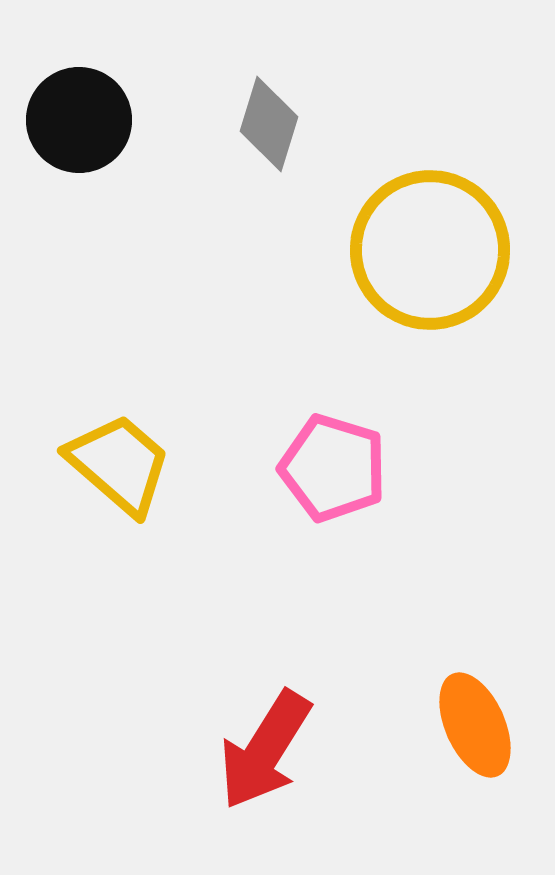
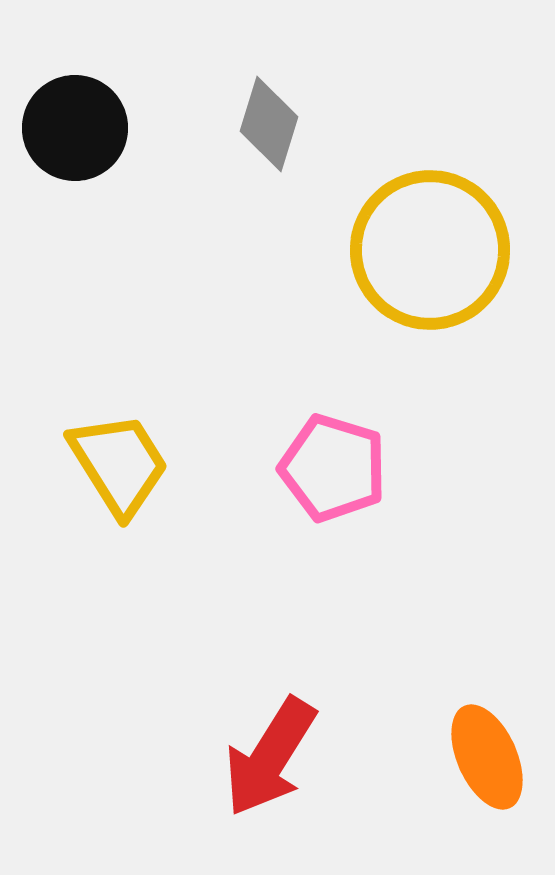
black circle: moved 4 px left, 8 px down
yellow trapezoid: rotated 17 degrees clockwise
orange ellipse: moved 12 px right, 32 px down
red arrow: moved 5 px right, 7 px down
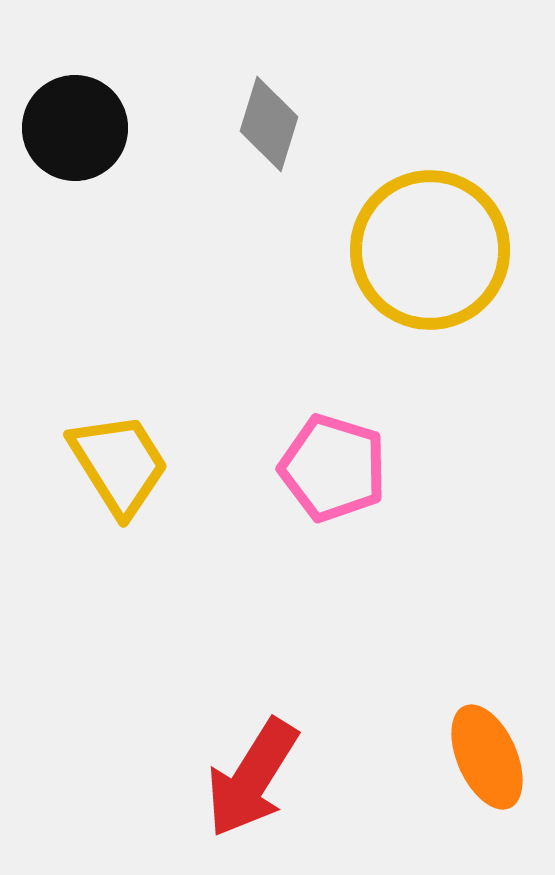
red arrow: moved 18 px left, 21 px down
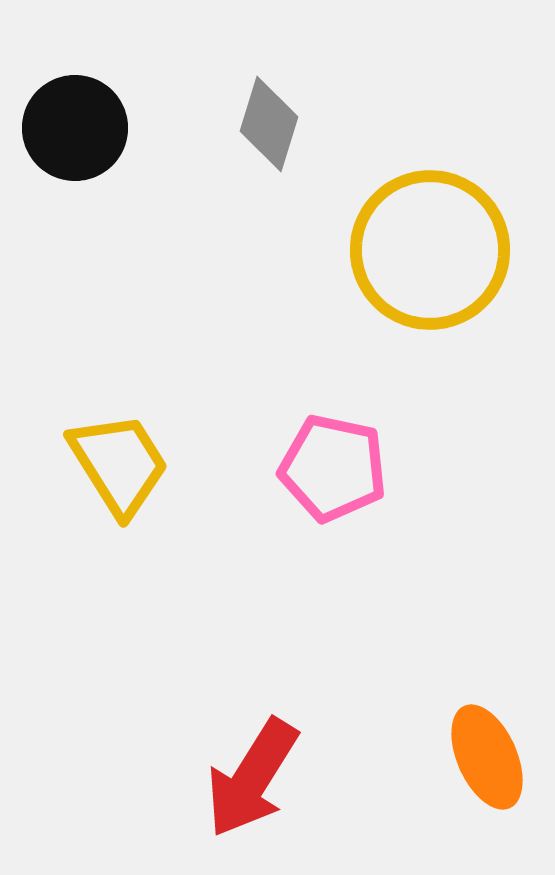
pink pentagon: rotated 5 degrees counterclockwise
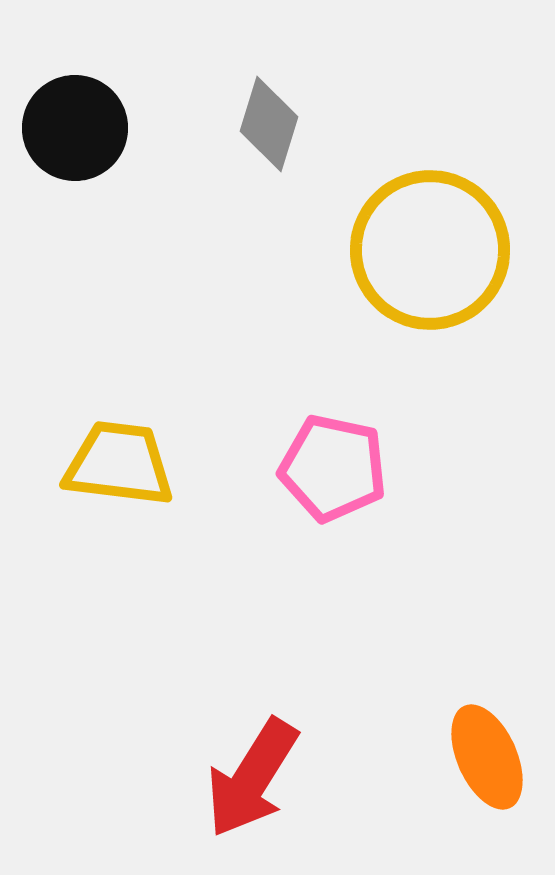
yellow trapezoid: rotated 51 degrees counterclockwise
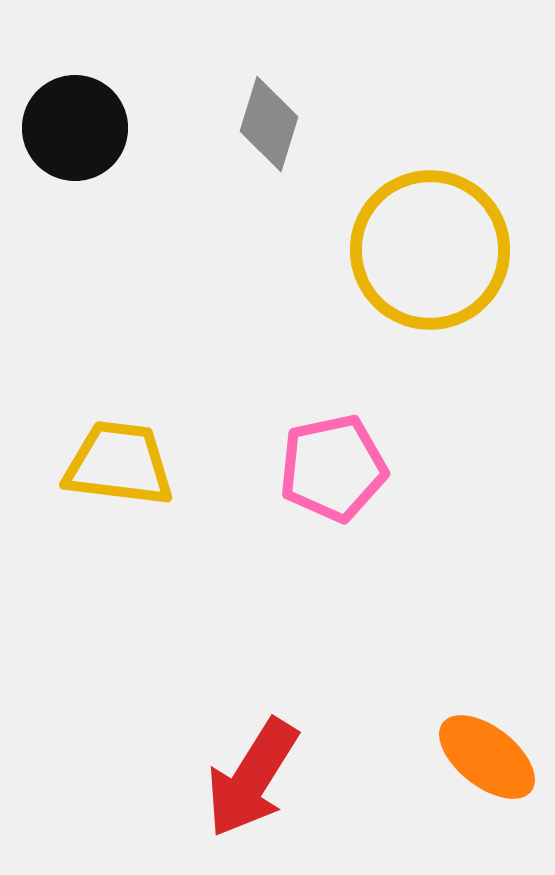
pink pentagon: rotated 24 degrees counterclockwise
orange ellipse: rotated 28 degrees counterclockwise
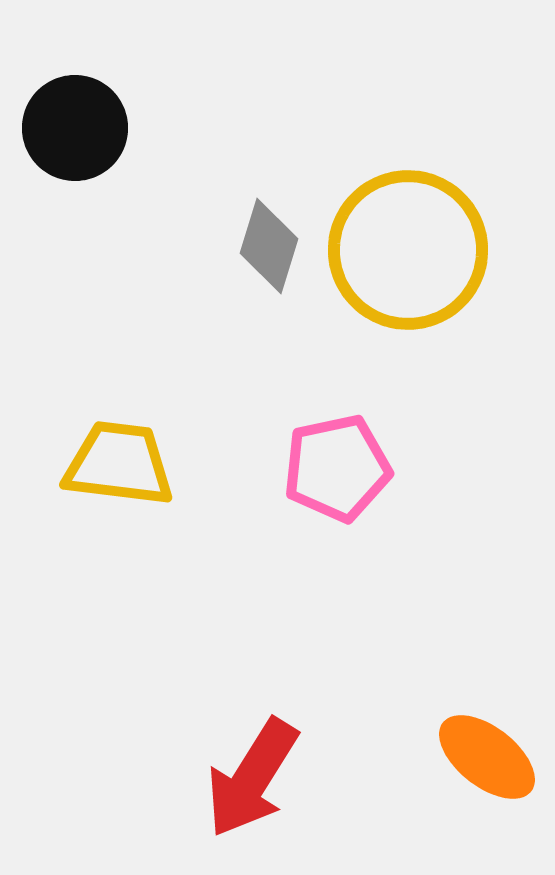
gray diamond: moved 122 px down
yellow circle: moved 22 px left
pink pentagon: moved 4 px right
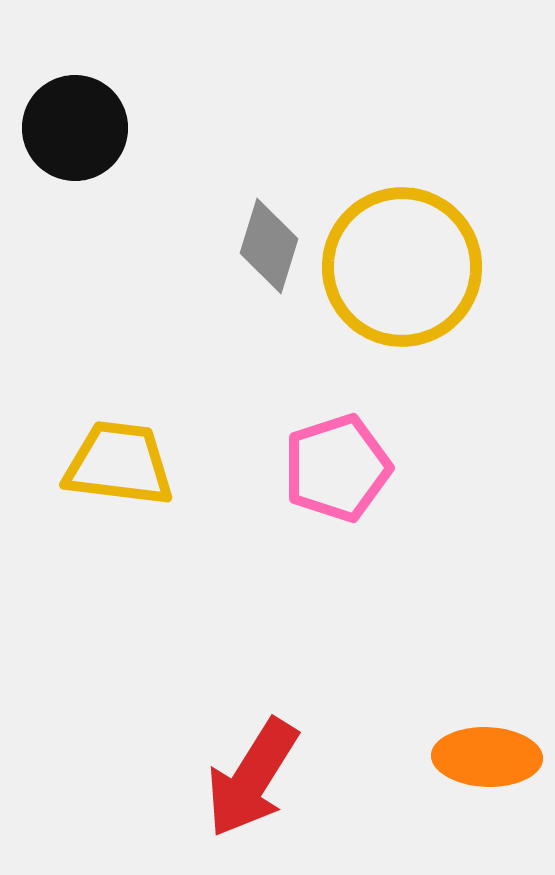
yellow circle: moved 6 px left, 17 px down
pink pentagon: rotated 6 degrees counterclockwise
orange ellipse: rotated 36 degrees counterclockwise
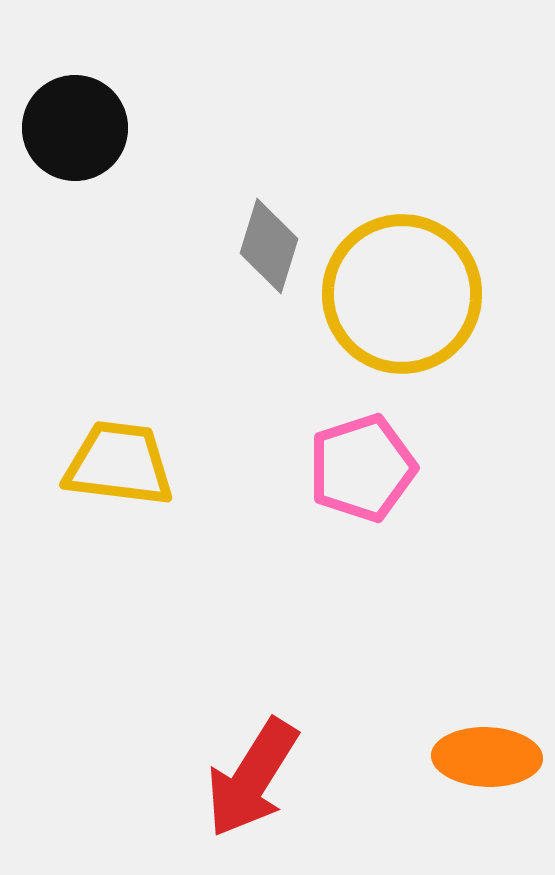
yellow circle: moved 27 px down
pink pentagon: moved 25 px right
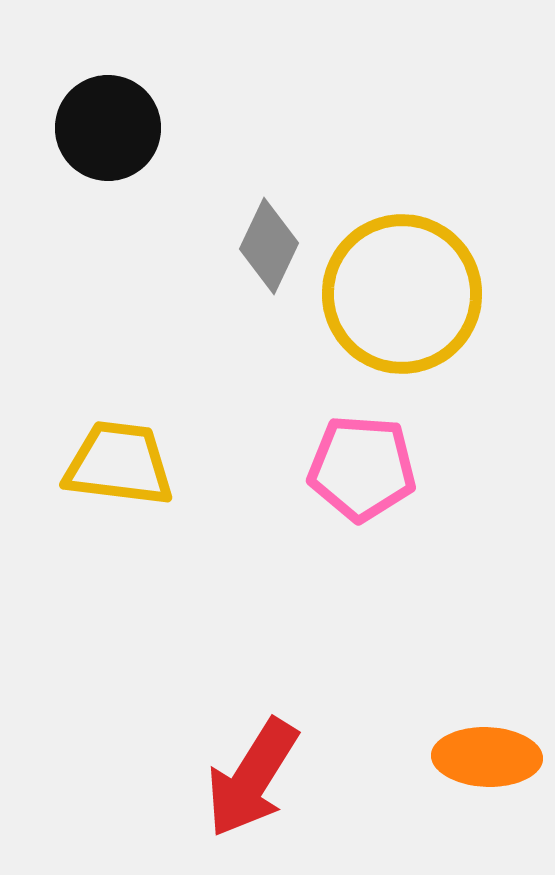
black circle: moved 33 px right
gray diamond: rotated 8 degrees clockwise
pink pentagon: rotated 22 degrees clockwise
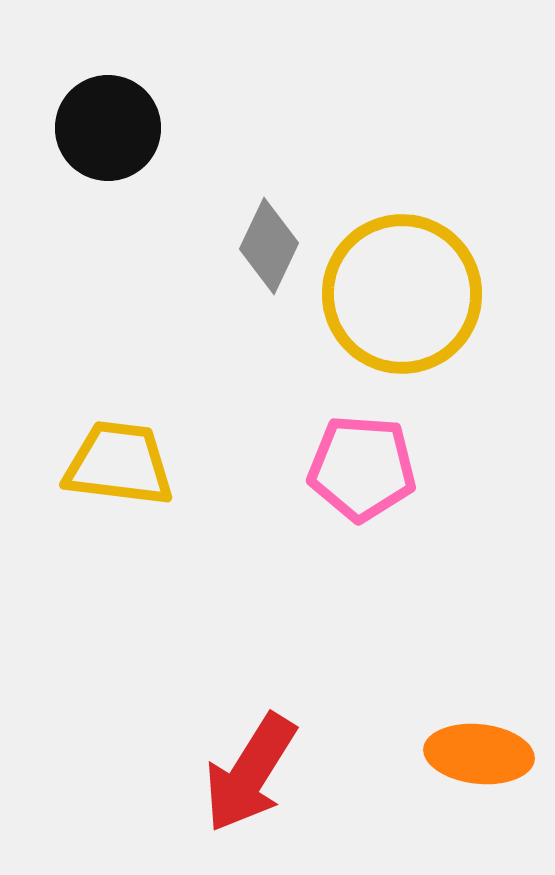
orange ellipse: moved 8 px left, 3 px up; rotated 4 degrees clockwise
red arrow: moved 2 px left, 5 px up
